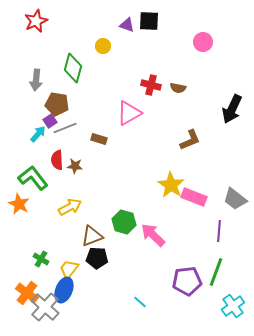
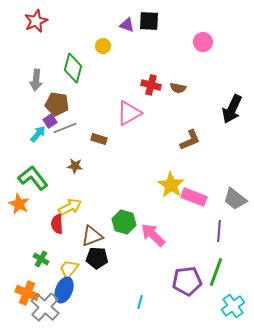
red semicircle: moved 64 px down
orange cross: rotated 15 degrees counterclockwise
cyan line: rotated 64 degrees clockwise
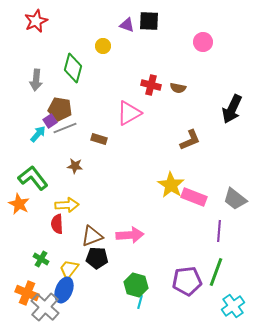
brown pentagon: moved 3 px right, 5 px down
yellow arrow: moved 3 px left, 2 px up; rotated 25 degrees clockwise
green hexagon: moved 12 px right, 63 px down
pink arrow: moved 23 px left; rotated 132 degrees clockwise
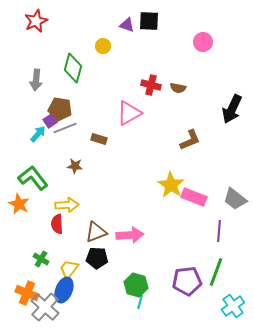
brown triangle: moved 4 px right, 4 px up
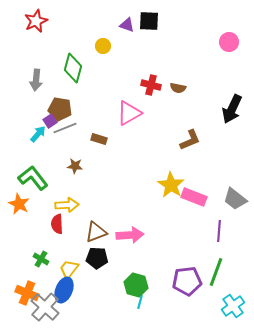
pink circle: moved 26 px right
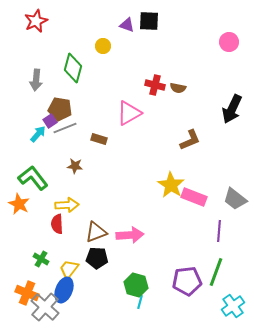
red cross: moved 4 px right
